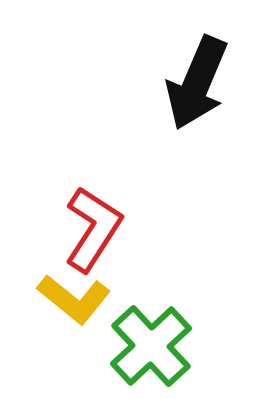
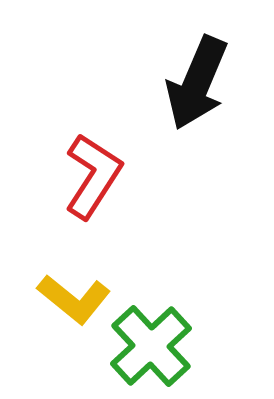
red L-shape: moved 53 px up
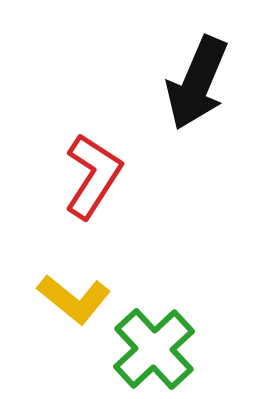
green cross: moved 3 px right, 3 px down
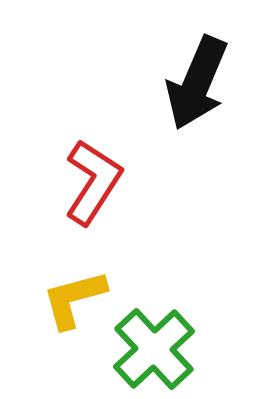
red L-shape: moved 6 px down
yellow L-shape: rotated 126 degrees clockwise
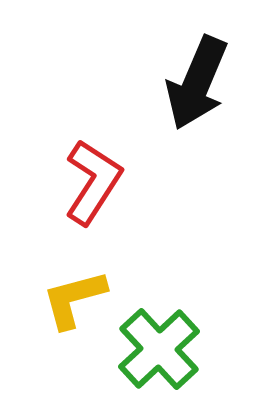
green cross: moved 5 px right
